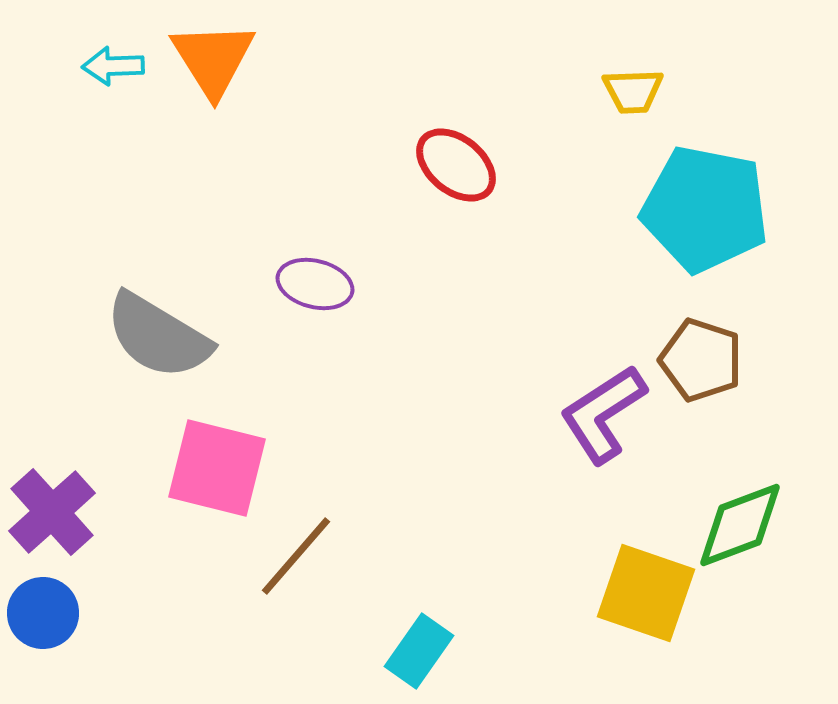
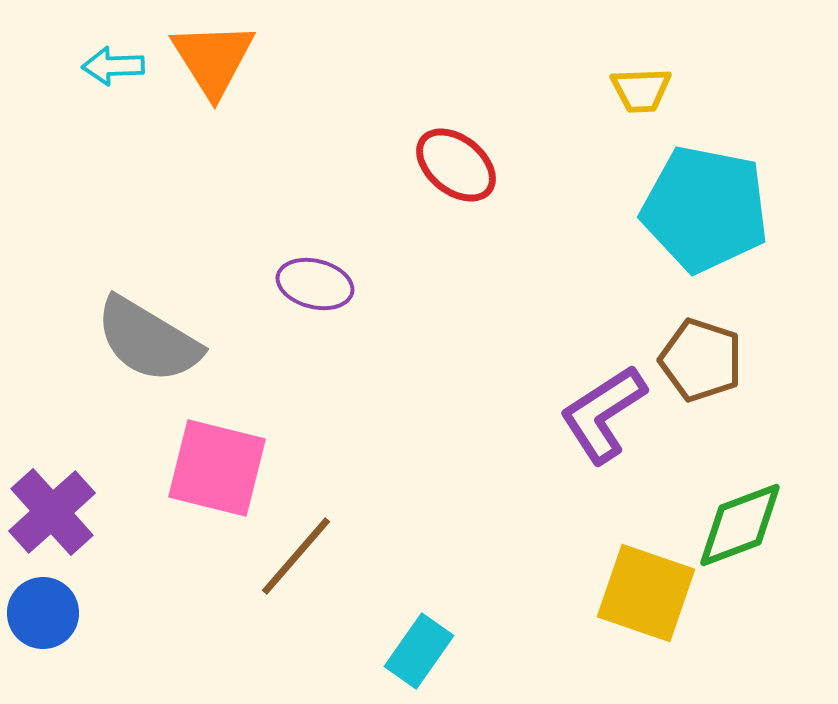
yellow trapezoid: moved 8 px right, 1 px up
gray semicircle: moved 10 px left, 4 px down
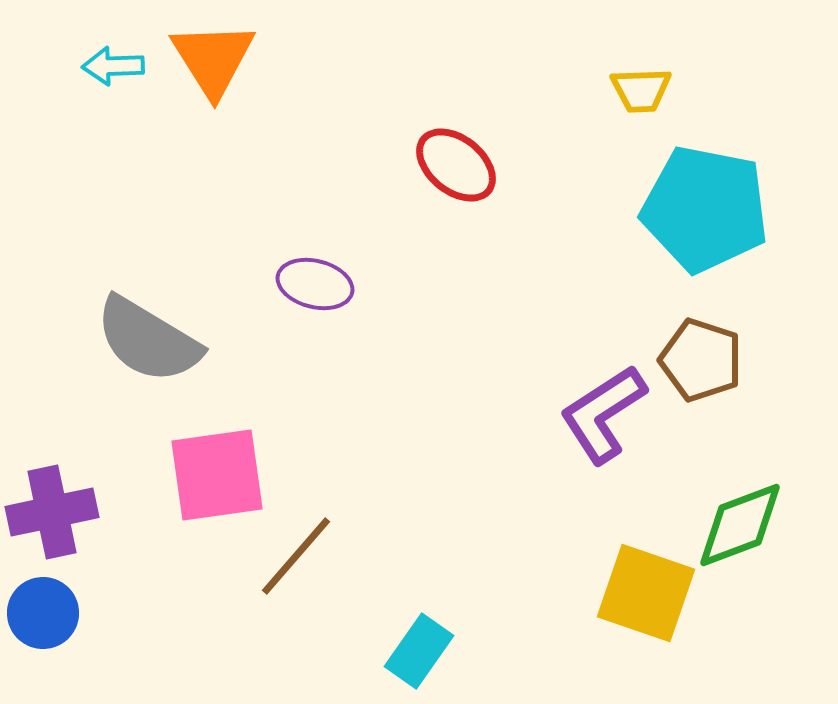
pink square: moved 7 px down; rotated 22 degrees counterclockwise
purple cross: rotated 30 degrees clockwise
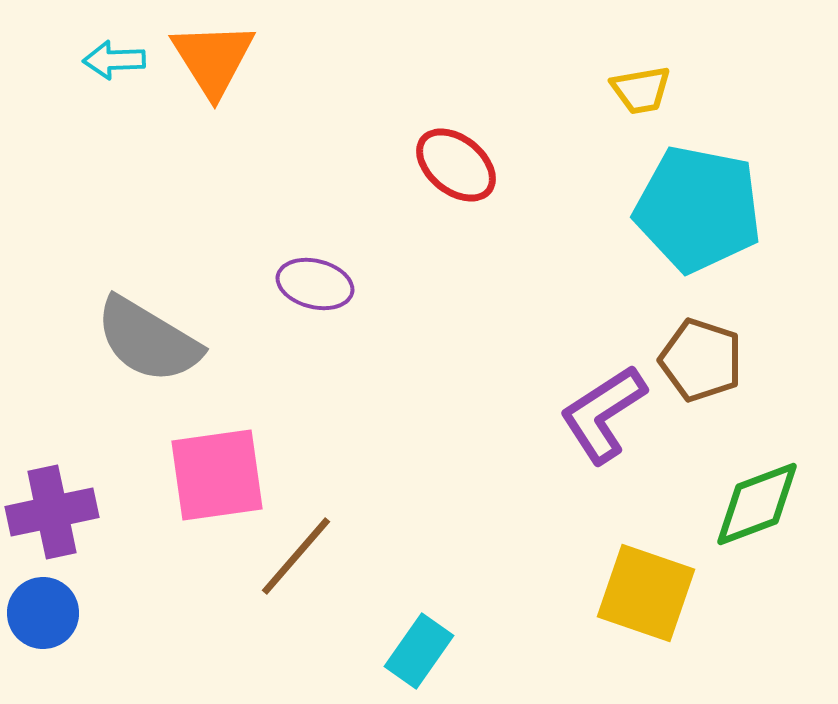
cyan arrow: moved 1 px right, 6 px up
yellow trapezoid: rotated 8 degrees counterclockwise
cyan pentagon: moved 7 px left
green diamond: moved 17 px right, 21 px up
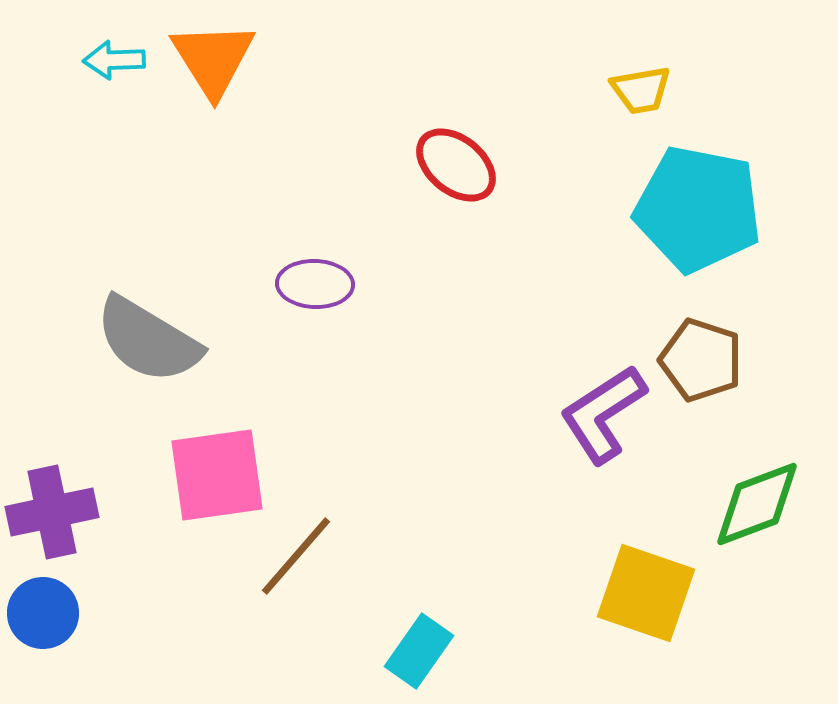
purple ellipse: rotated 12 degrees counterclockwise
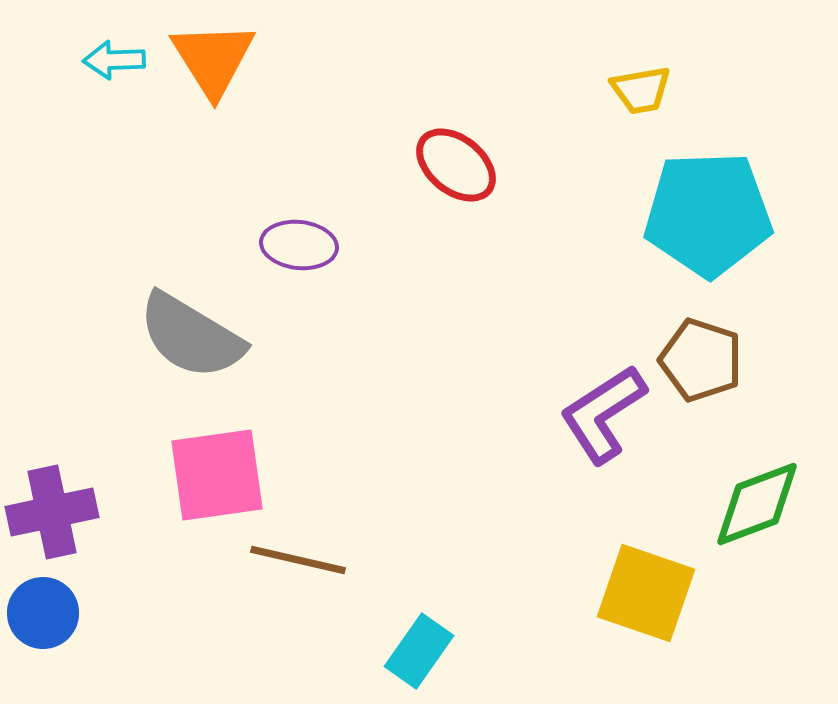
cyan pentagon: moved 10 px right, 5 px down; rotated 13 degrees counterclockwise
purple ellipse: moved 16 px left, 39 px up; rotated 4 degrees clockwise
gray semicircle: moved 43 px right, 4 px up
brown line: moved 2 px right, 4 px down; rotated 62 degrees clockwise
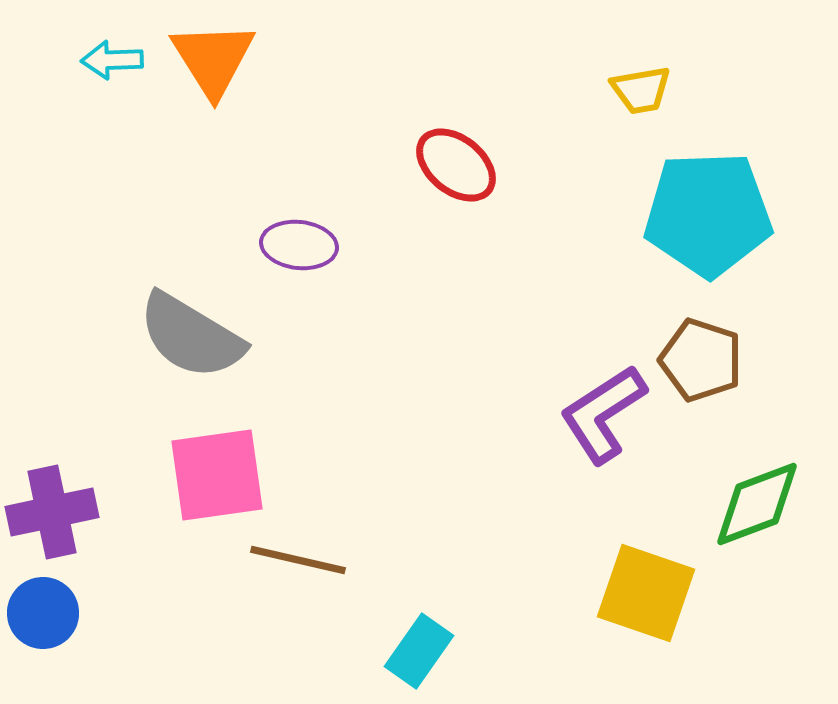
cyan arrow: moved 2 px left
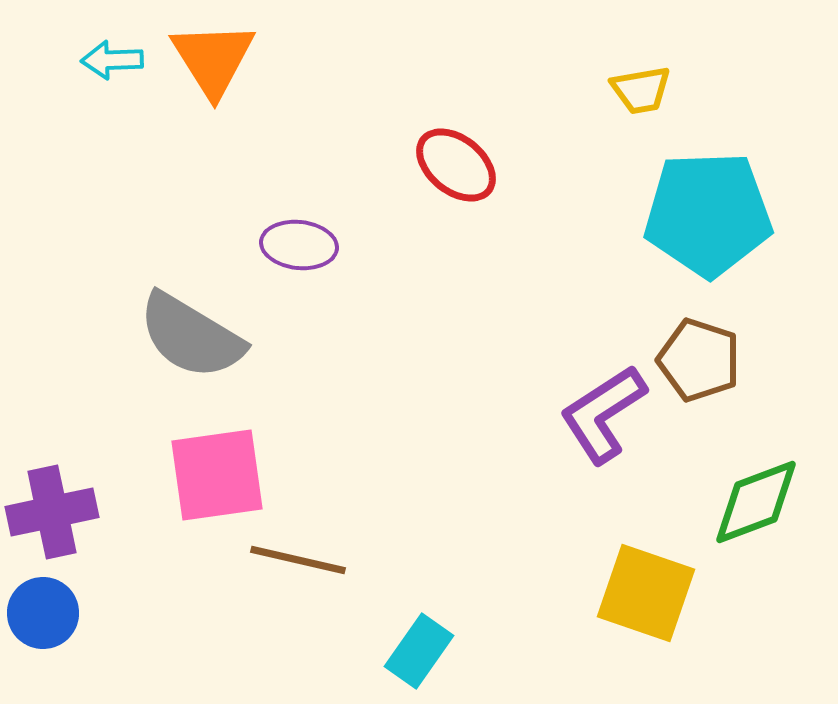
brown pentagon: moved 2 px left
green diamond: moved 1 px left, 2 px up
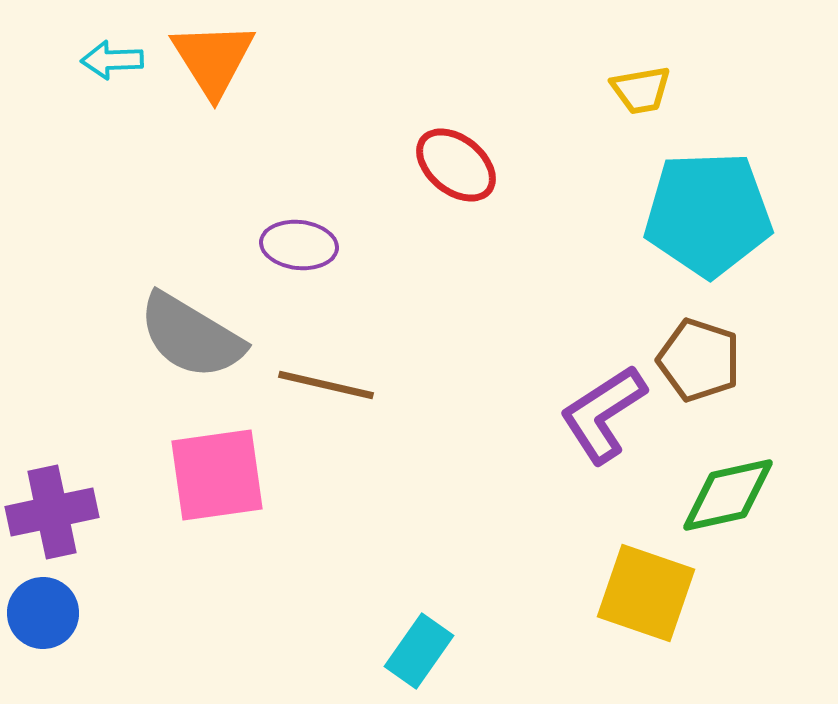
green diamond: moved 28 px left, 7 px up; rotated 8 degrees clockwise
brown line: moved 28 px right, 175 px up
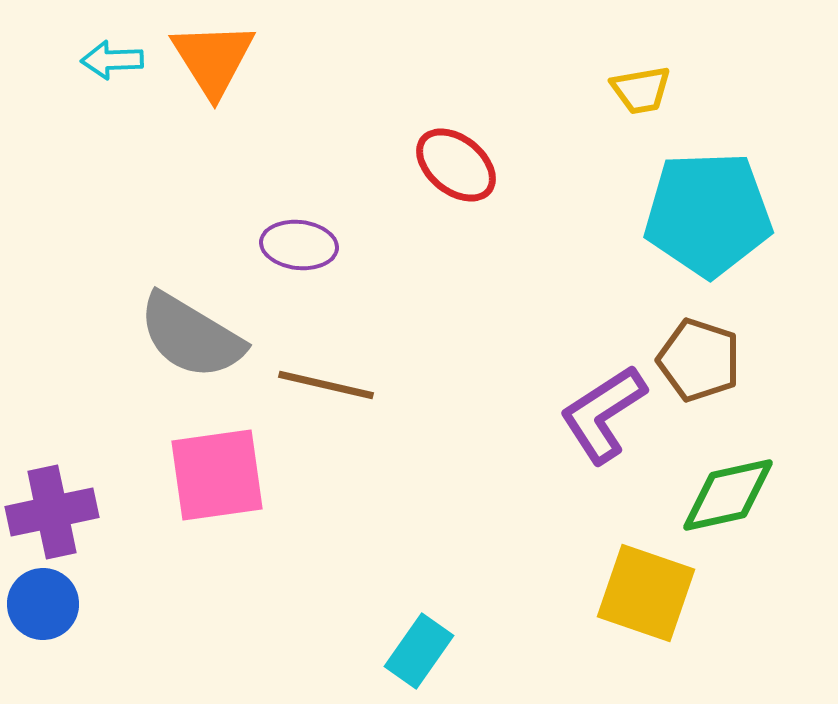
blue circle: moved 9 px up
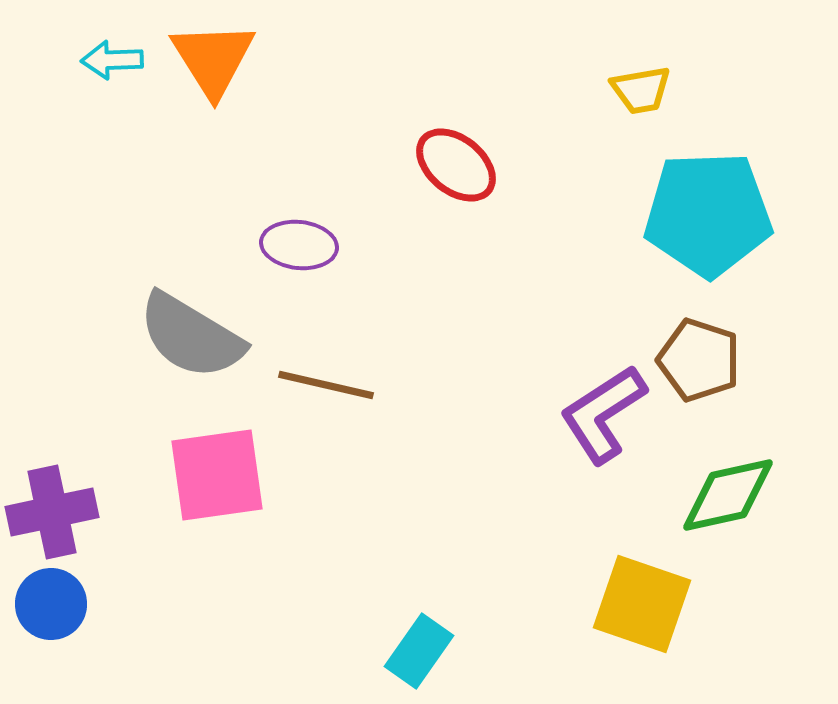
yellow square: moved 4 px left, 11 px down
blue circle: moved 8 px right
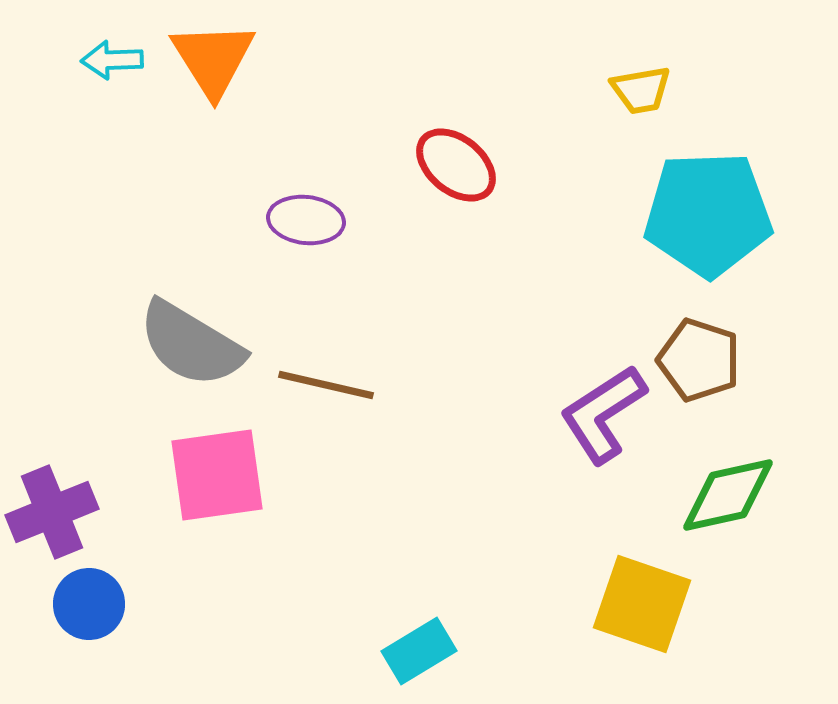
purple ellipse: moved 7 px right, 25 px up
gray semicircle: moved 8 px down
purple cross: rotated 10 degrees counterclockwise
blue circle: moved 38 px right
cyan rectangle: rotated 24 degrees clockwise
